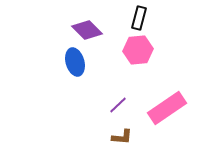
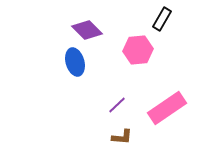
black rectangle: moved 23 px right, 1 px down; rotated 15 degrees clockwise
purple line: moved 1 px left
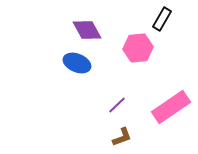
purple diamond: rotated 16 degrees clockwise
pink hexagon: moved 2 px up
blue ellipse: moved 2 px right, 1 px down; rotated 52 degrees counterclockwise
pink rectangle: moved 4 px right, 1 px up
brown L-shape: rotated 25 degrees counterclockwise
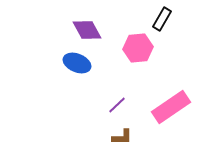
brown L-shape: rotated 20 degrees clockwise
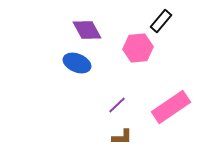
black rectangle: moved 1 px left, 2 px down; rotated 10 degrees clockwise
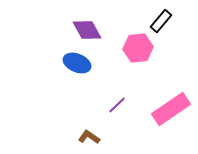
pink rectangle: moved 2 px down
brown L-shape: moved 33 px left; rotated 145 degrees counterclockwise
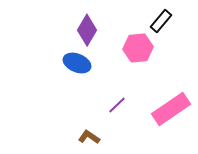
purple diamond: rotated 60 degrees clockwise
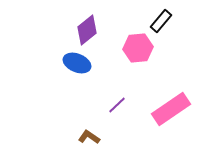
purple diamond: rotated 20 degrees clockwise
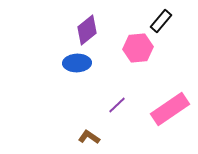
blue ellipse: rotated 24 degrees counterclockwise
pink rectangle: moved 1 px left
